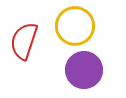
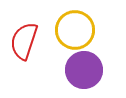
yellow circle: moved 4 px down
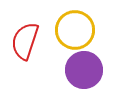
red semicircle: moved 1 px right
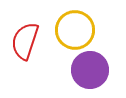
purple circle: moved 6 px right
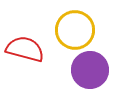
red semicircle: moved 8 px down; rotated 87 degrees clockwise
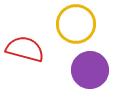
yellow circle: moved 1 px right, 6 px up
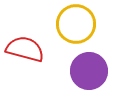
purple circle: moved 1 px left, 1 px down
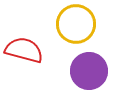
red semicircle: moved 1 px left, 1 px down
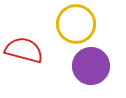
purple circle: moved 2 px right, 5 px up
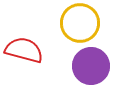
yellow circle: moved 4 px right, 1 px up
